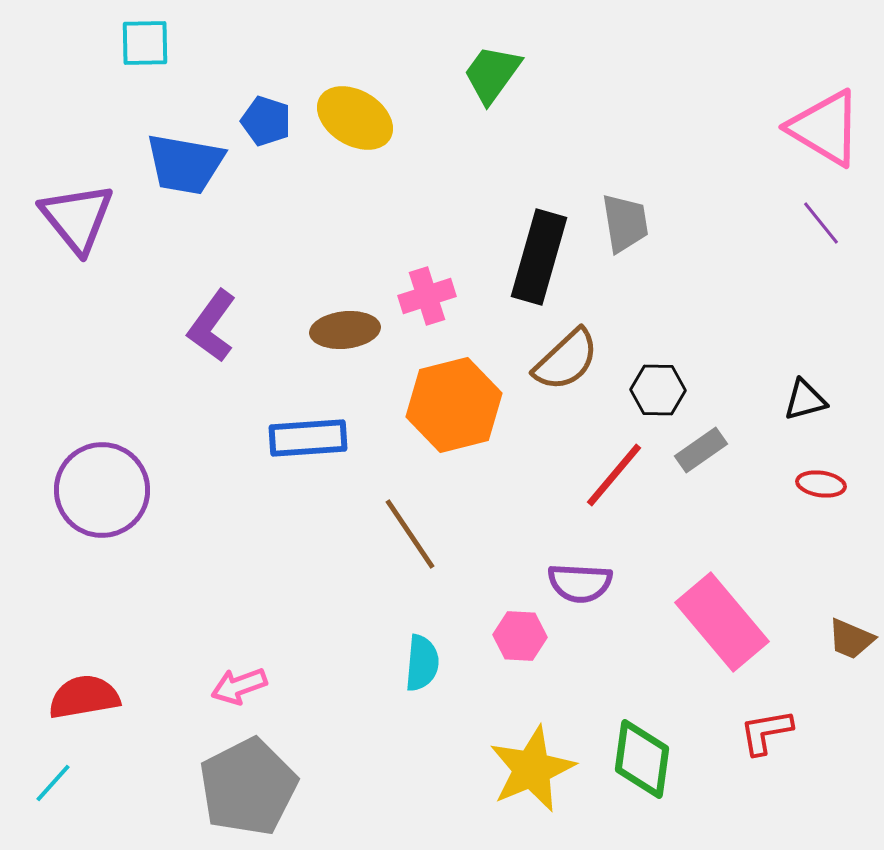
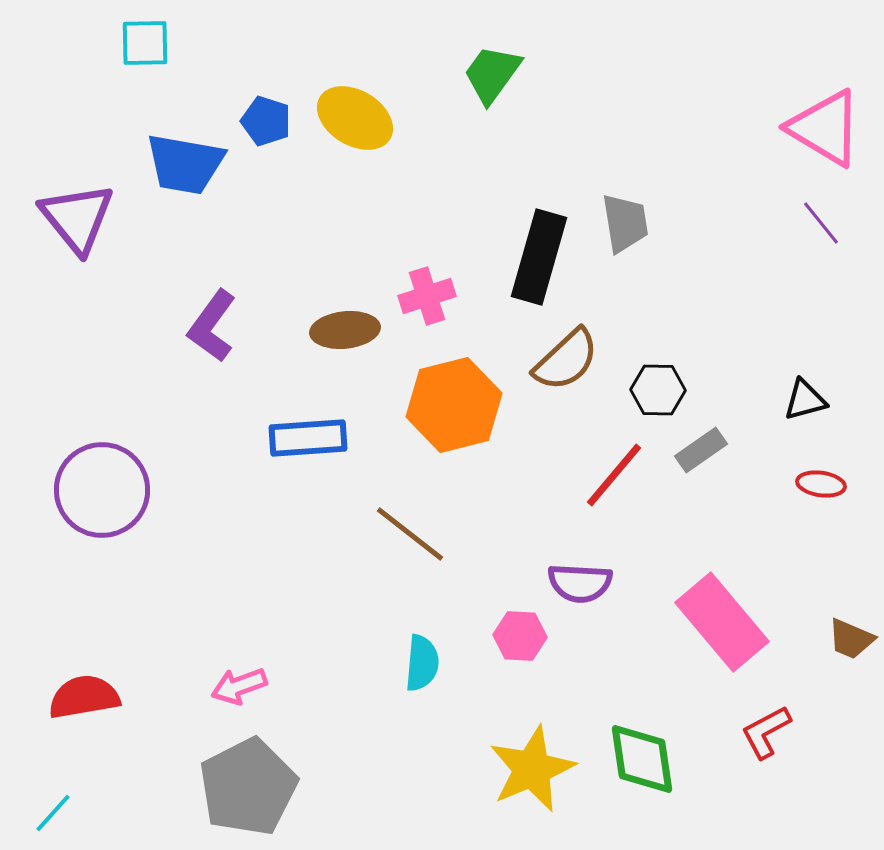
brown line: rotated 18 degrees counterclockwise
red L-shape: rotated 18 degrees counterclockwise
green diamond: rotated 16 degrees counterclockwise
cyan line: moved 30 px down
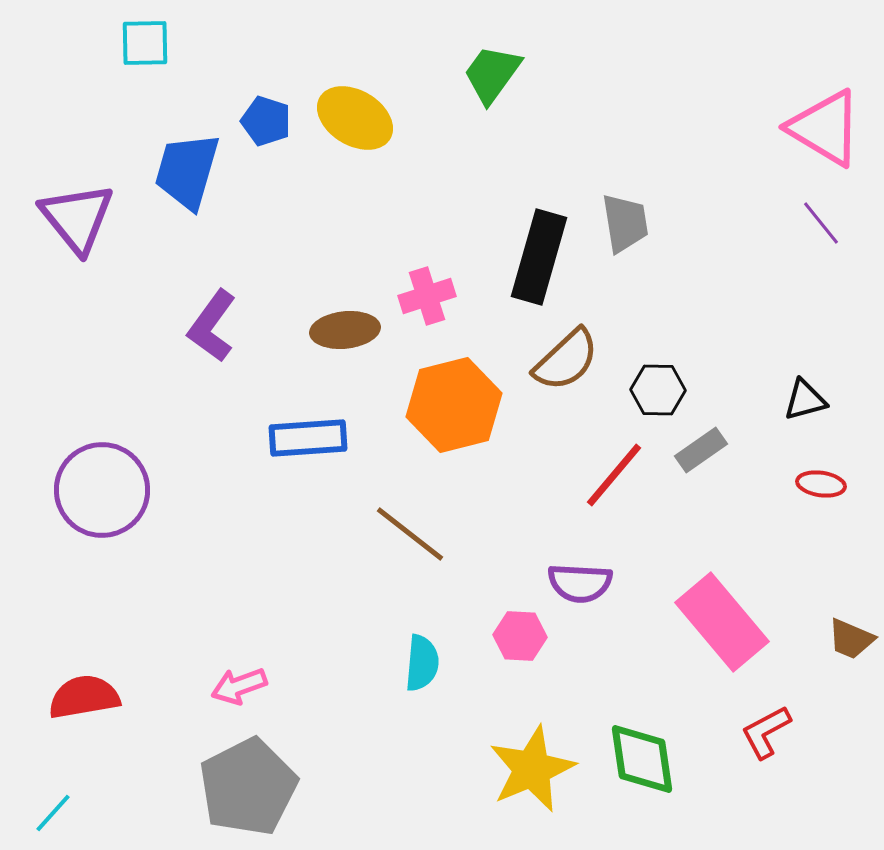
blue trapezoid: moved 2 px right, 7 px down; rotated 96 degrees clockwise
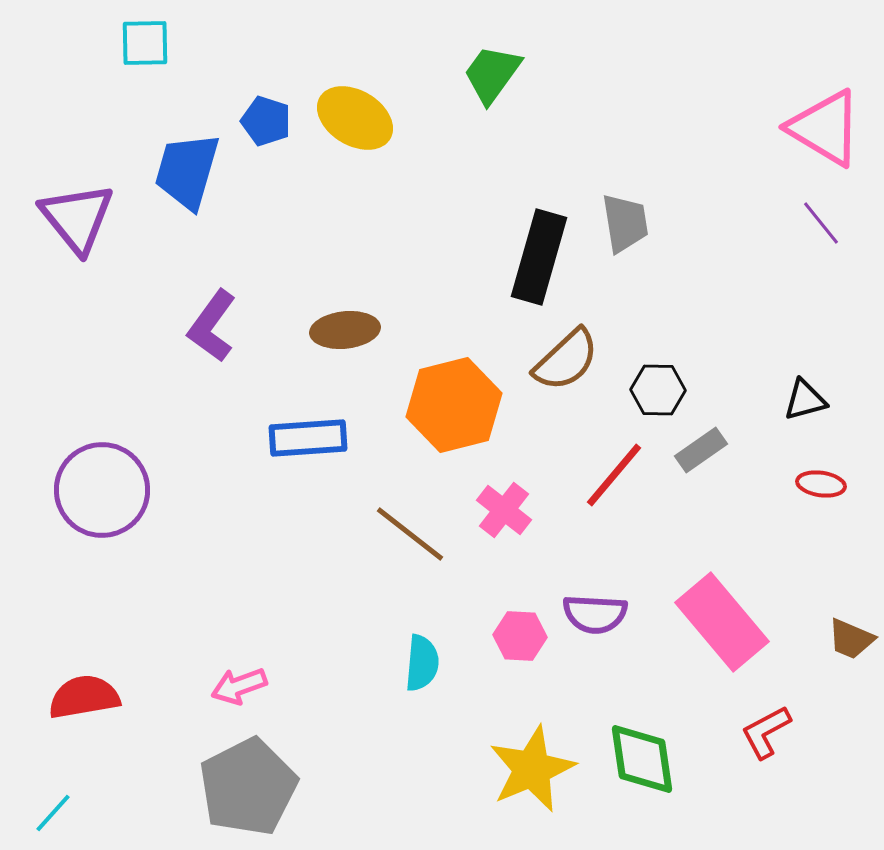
pink cross: moved 77 px right, 214 px down; rotated 34 degrees counterclockwise
purple semicircle: moved 15 px right, 31 px down
